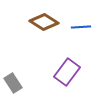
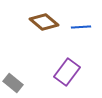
brown diamond: rotated 8 degrees clockwise
gray rectangle: rotated 18 degrees counterclockwise
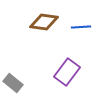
brown diamond: rotated 32 degrees counterclockwise
